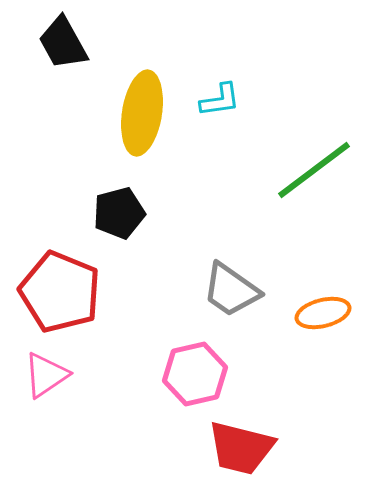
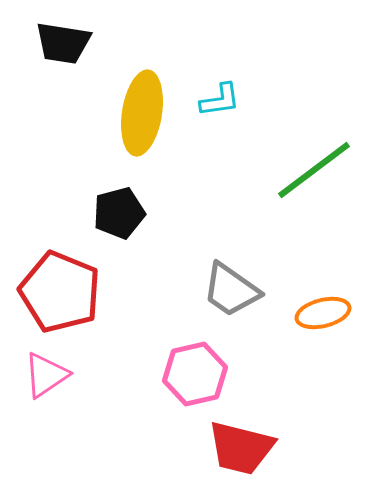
black trapezoid: rotated 52 degrees counterclockwise
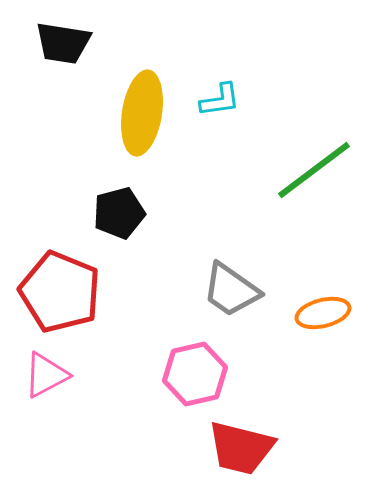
pink triangle: rotated 6 degrees clockwise
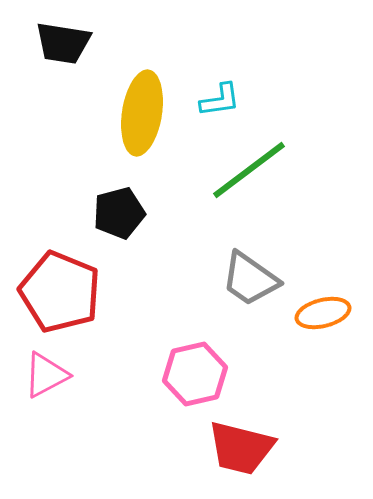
green line: moved 65 px left
gray trapezoid: moved 19 px right, 11 px up
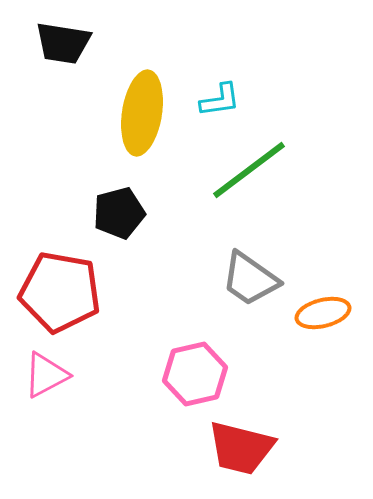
red pentagon: rotated 12 degrees counterclockwise
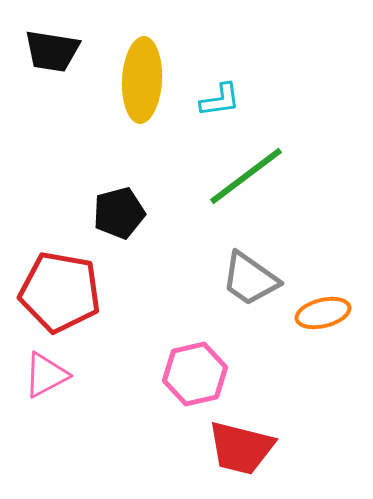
black trapezoid: moved 11 px left, 8 px down
yellow ellipse: moved 33 px up; rotated 6 degrees counterclockwise
green line: moved 3 px left, 6 px down
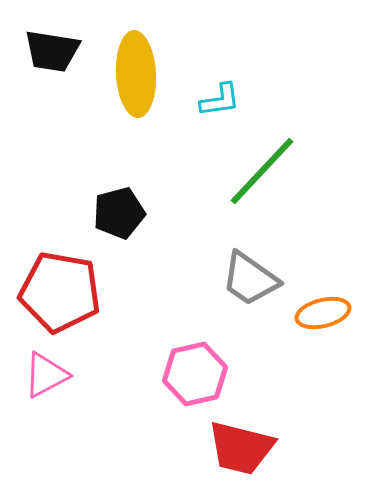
yellow ellipse: moved 6 px left, 6 px up; rotated 6 degrees counterclockwise
green line: moved 16 px right, 5 px up; rotated 10 degrees counterclockwise
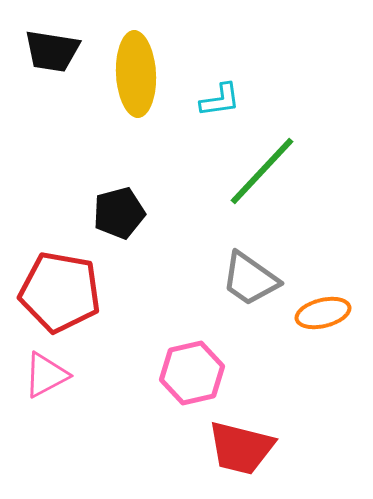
pink hexagon: moved 3 px left, 1 px up
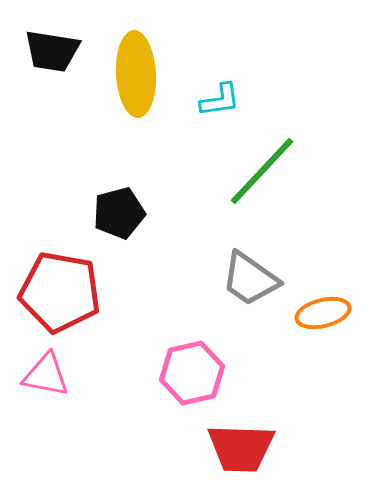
pink triangle: rotated 39 degrees clockwise
red trapezoid: rotated 12 degrees counterclockwise
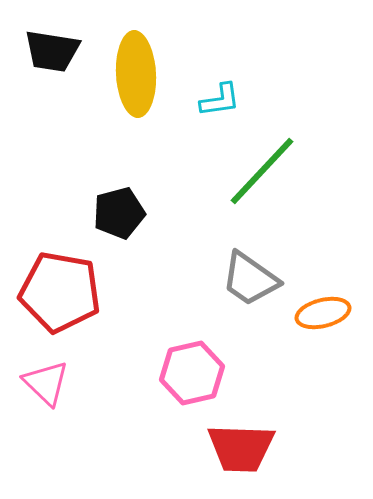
pink triangle: moved 8 px down; rotated 33 degrees clockwise
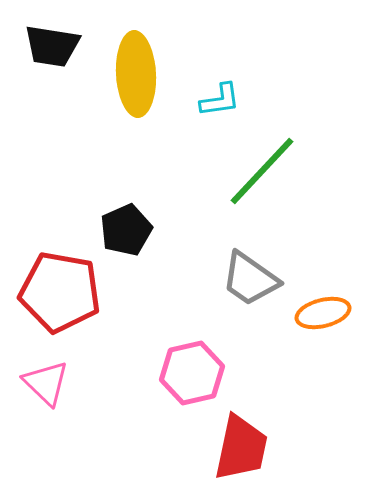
black trapezoid: moved 5 px up
black pentagon: moved 7 px right, 17 px down; rotated 9 degrees counterclockwise
red trapezoid: rotated 80 degrees counterclockwise
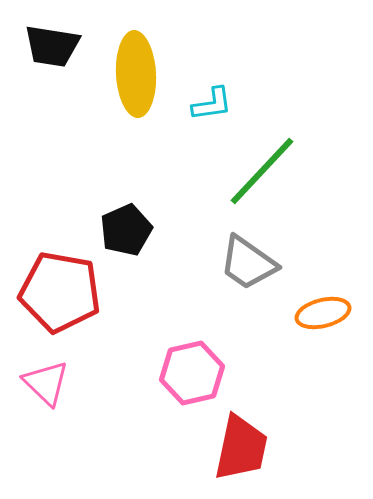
cyan L-shape: moved 8 px left, 4 px down
gray trapezoid: moved 2 px left, 16 px up
